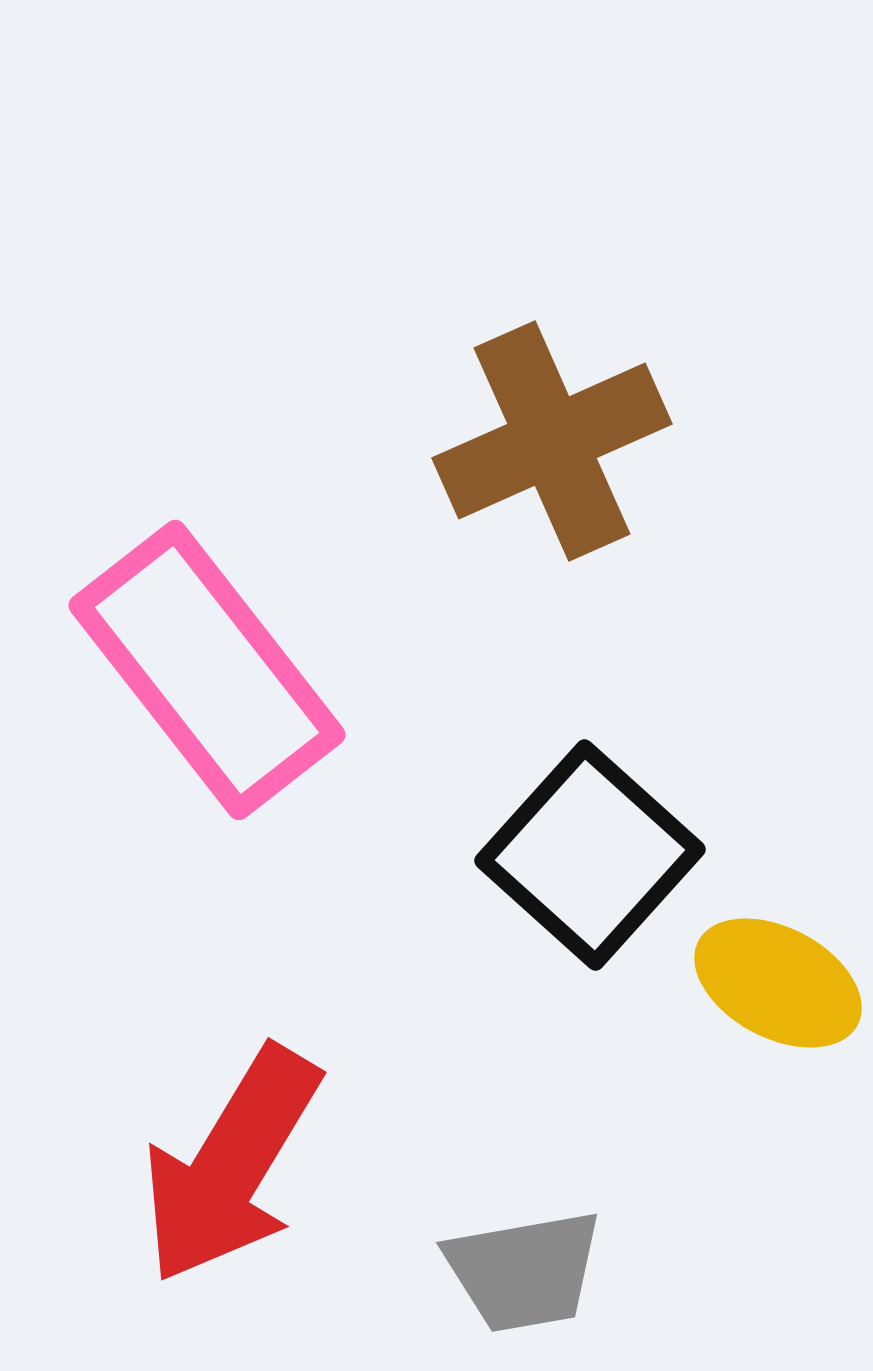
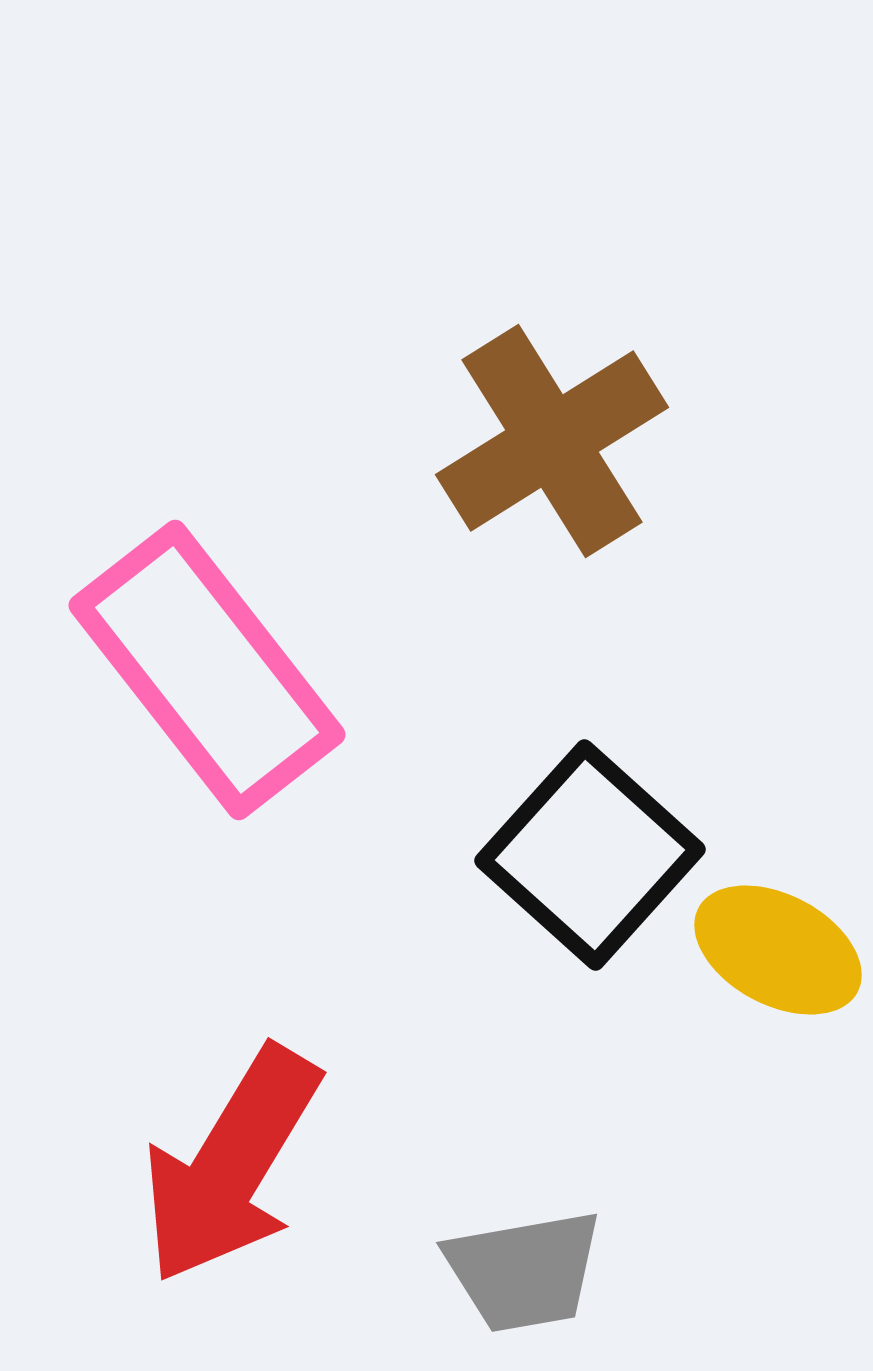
brown cross: rotated 8 degrees counterclockwise
yellow ellipse: moved 33 px up
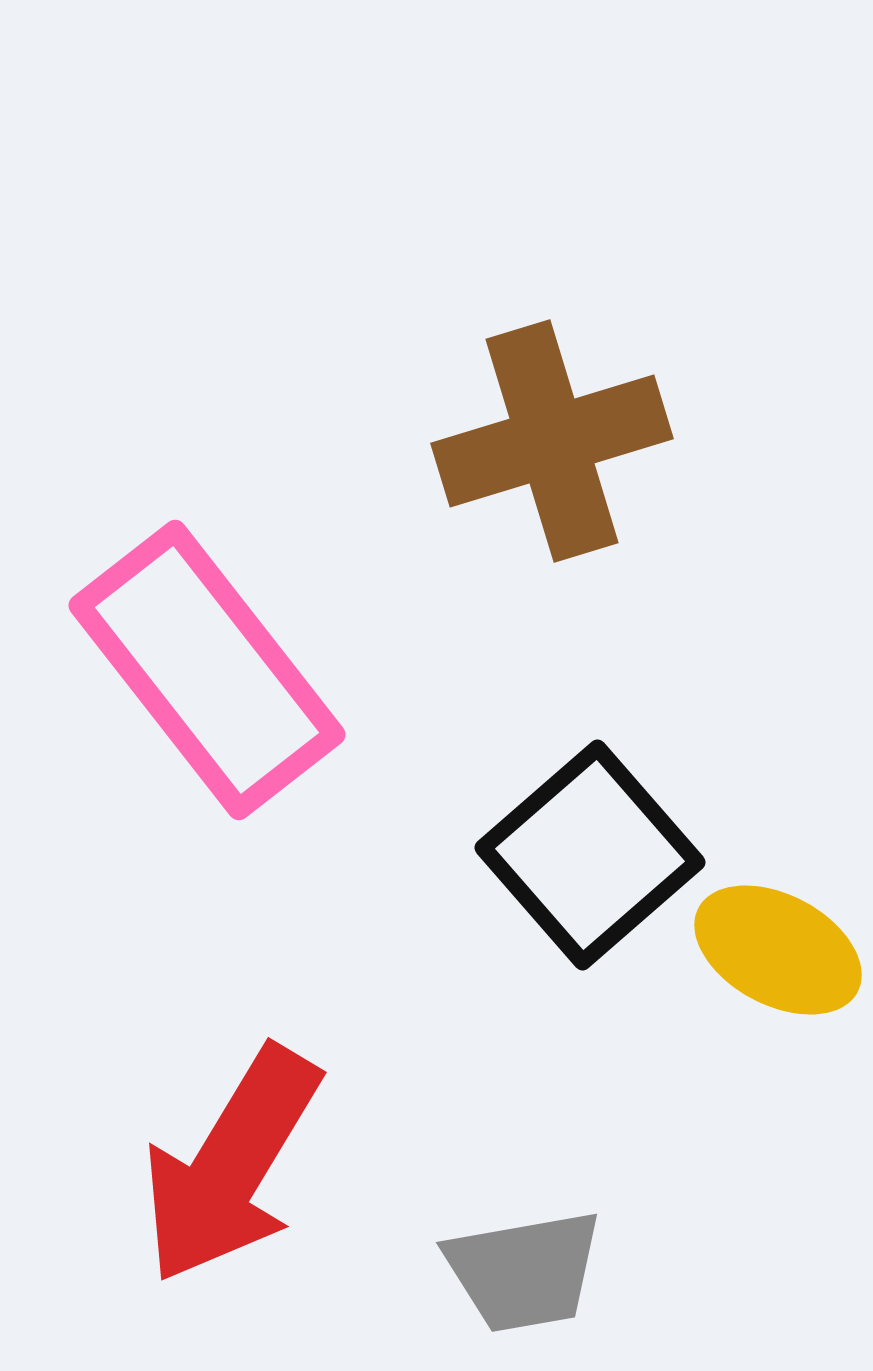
brown cross: rotated 15 degrees clockwise
black square: rotated 7 degrees clockwise
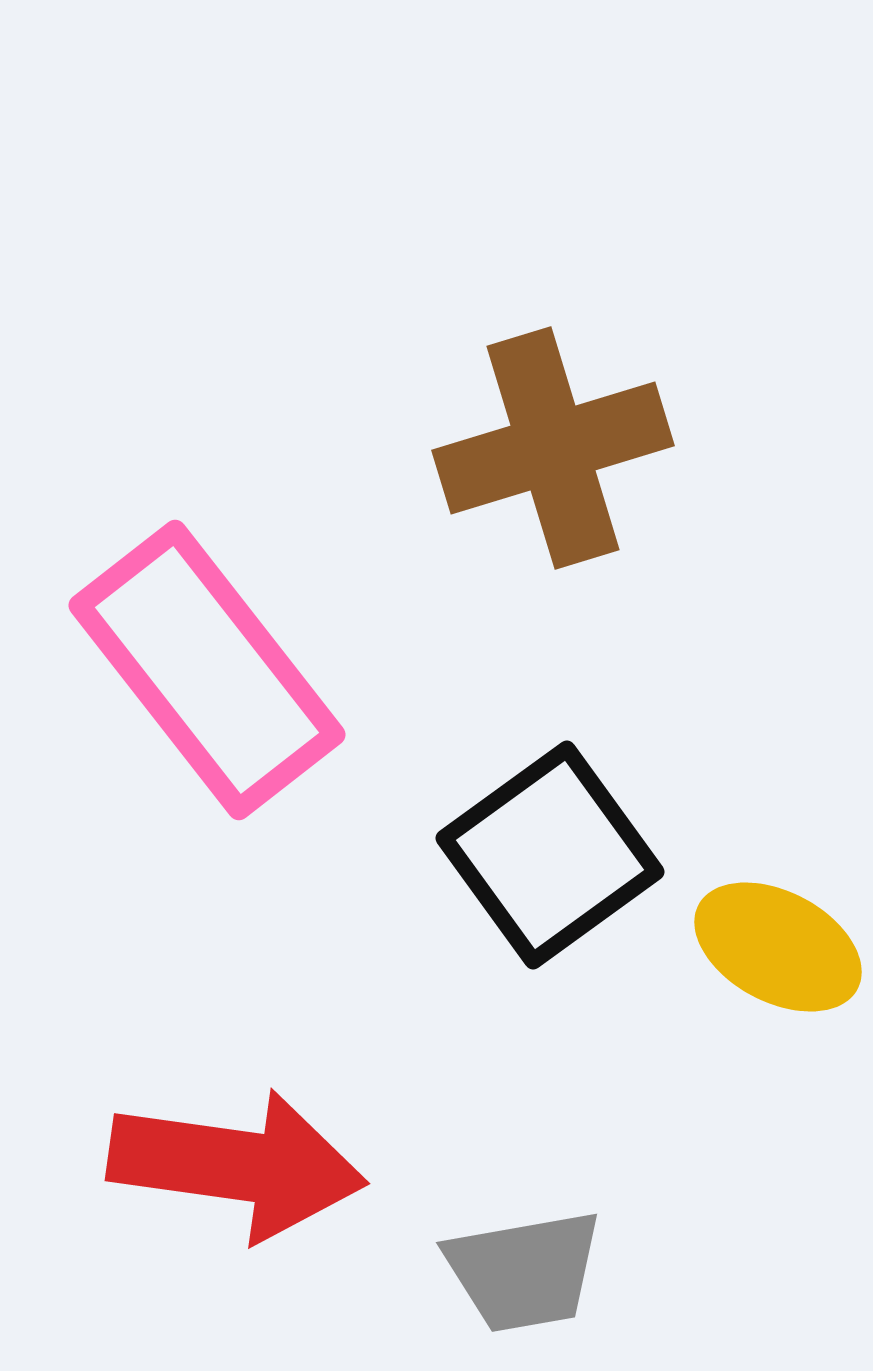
brown cross: moved 1 px right, 7 px down
black square: moved 40 px left; rotated 5 degrees clockwise
yellow ellipse: moved 3 px up
red arrow: moved 6 px right; rotated 113 degrees counterclockwise
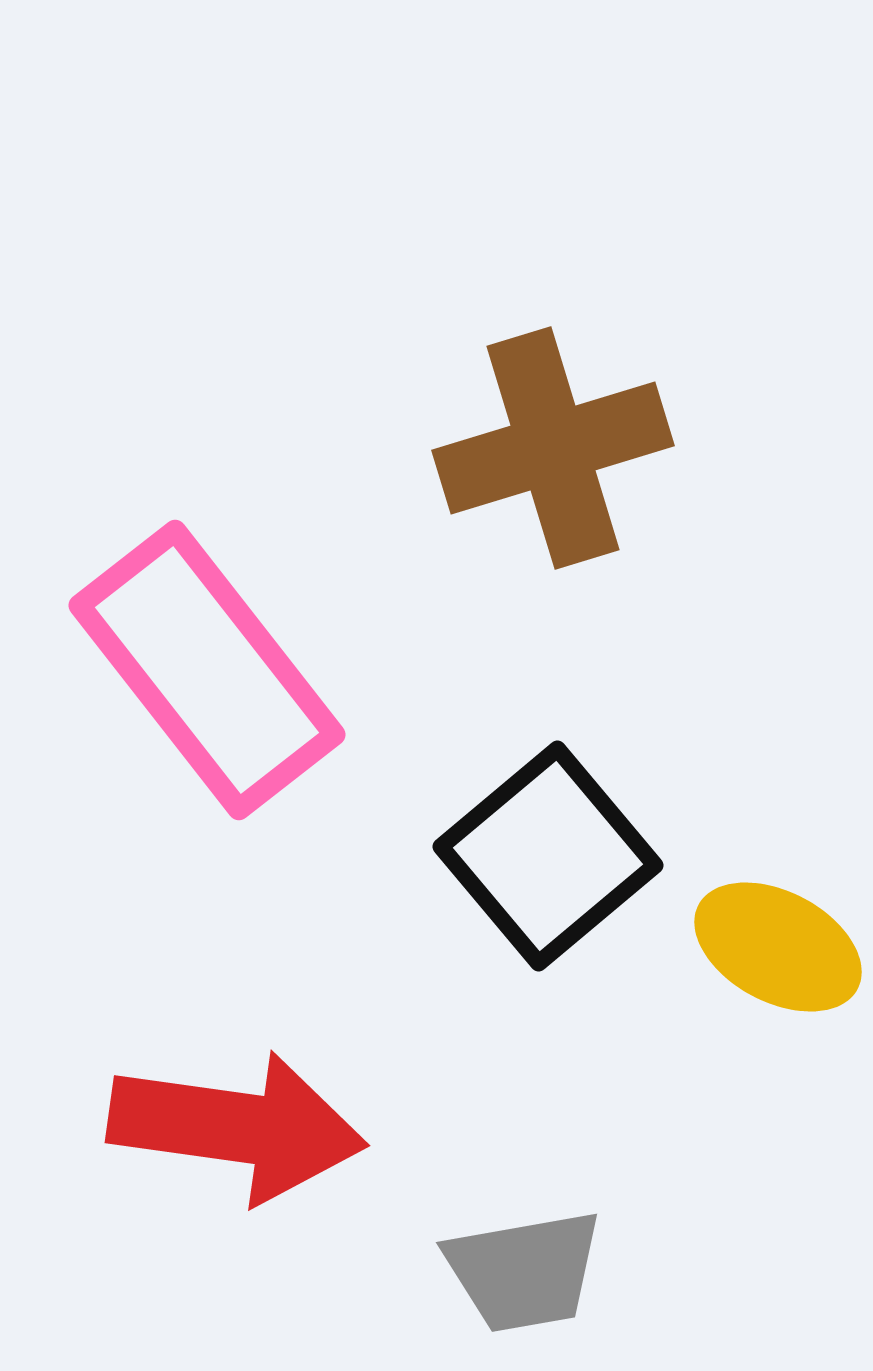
black square: moved 2 px left, 1 px down; rotated 4 degrees counterclockwise
red arrow: moved 38 px up
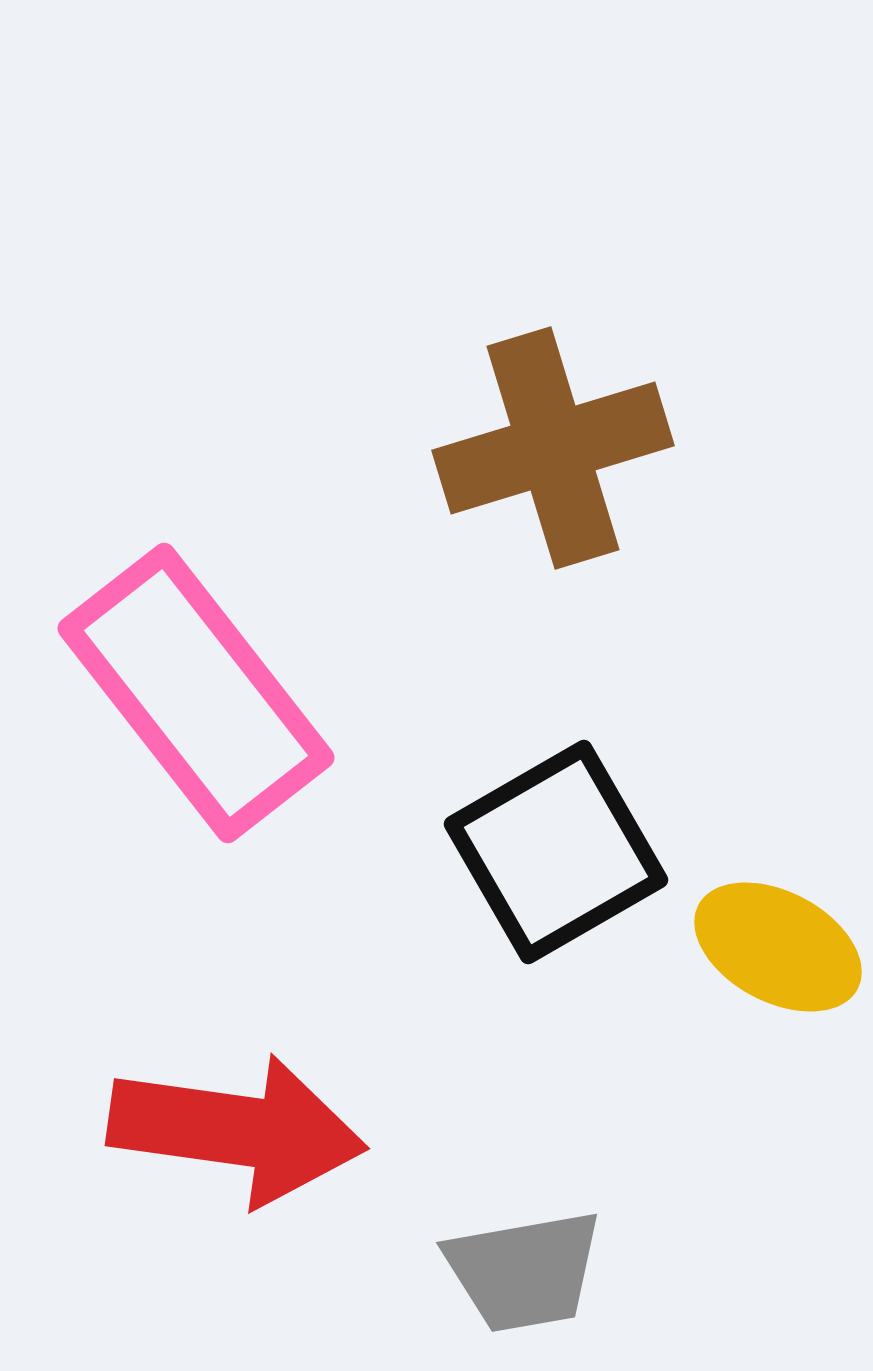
pink rectangle: moved 11 px left, 23 px down
black square: moved 8 px right, 4 px up; rotated 10 degrees clockwise
red arrow: moved 3 px down
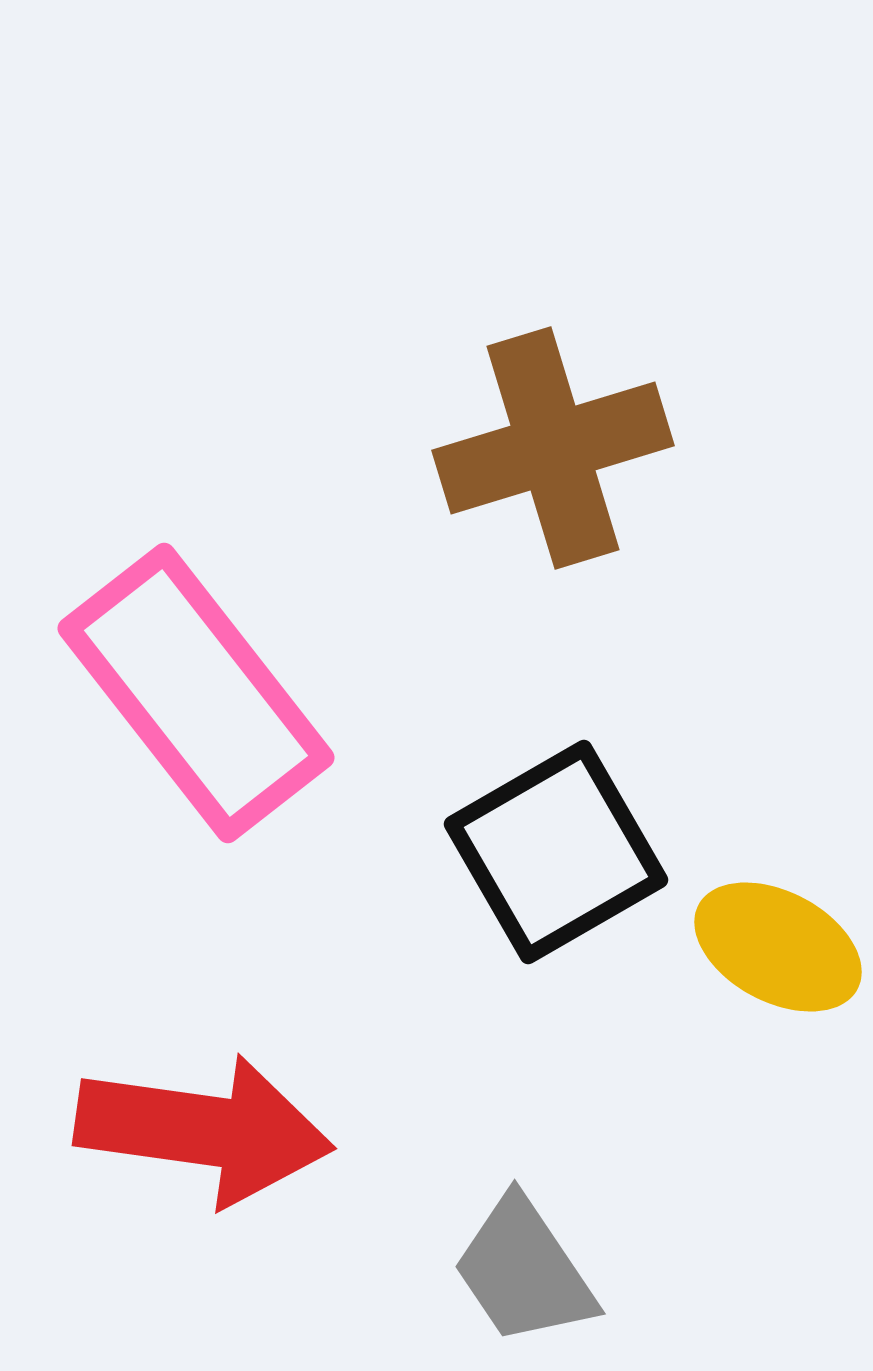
red arrow: moved 33 px left
gray trapezoid: rotated 66 degrees clockwise
